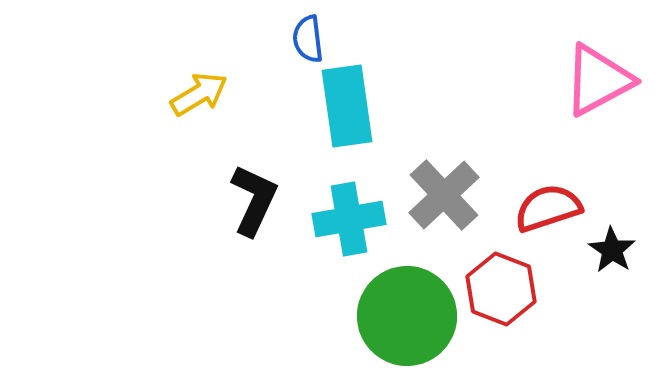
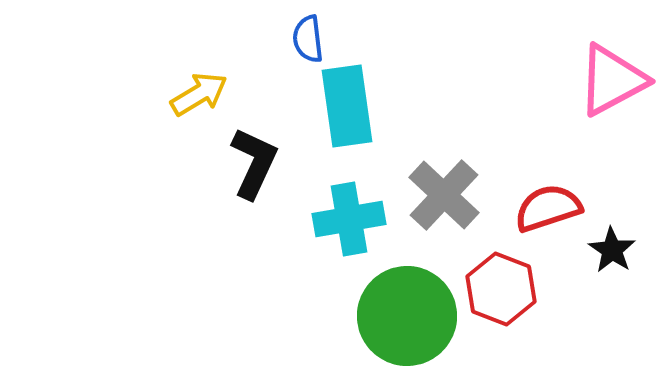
pink triangle: moved 14 px right
gray cross: rotated 4 degrees counterclockwise
black L-shape: moved 37 px up
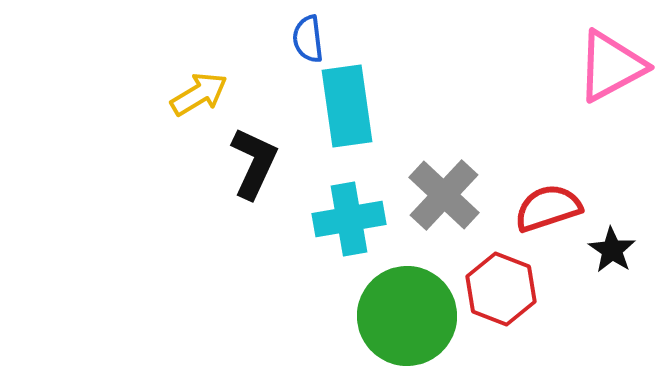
pink triangle: moved 1 px left, 14 px up
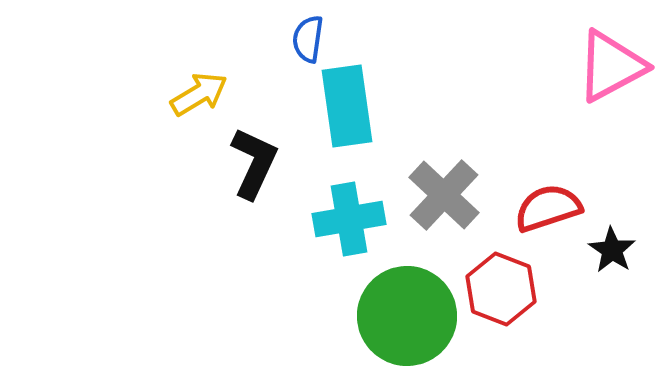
blue semicircle: rotated 15 degrees clockwise
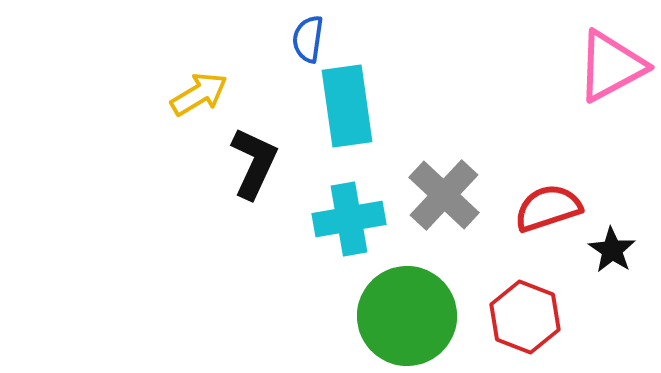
red hexagon: moved 24 px right, 28 px down
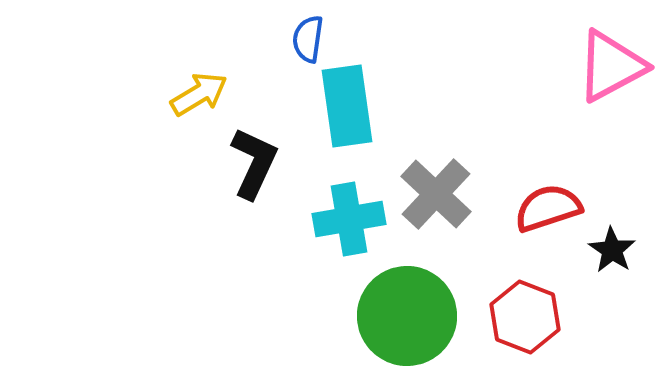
gray cross: moved 8 px left, 1 px up
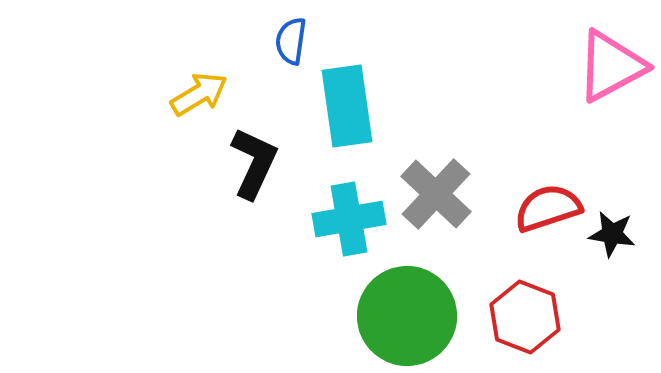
blue semicircle: moved 17 px left, 2 px down
black star: moved 16 px up; rotated 24 degrees counterclockwise
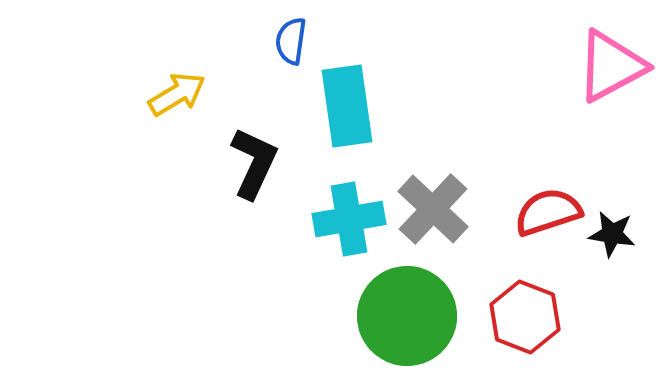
yellow arrow: moved 22 px left
gray cross: moved 3 px left, 15 px down
red semicircle: moved 4 px down
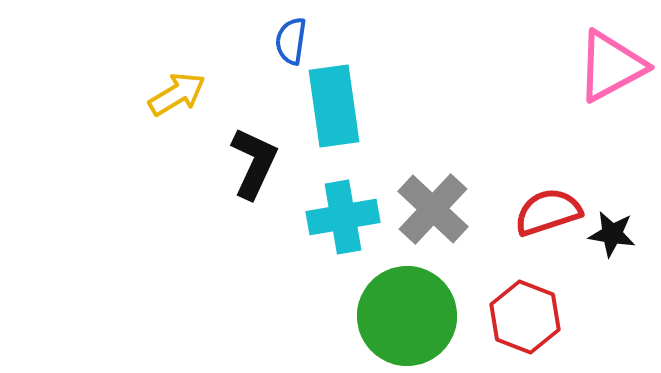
cyan rectangle: moved 13 px left
cyan cross: moved 6 px left, 2 px up
